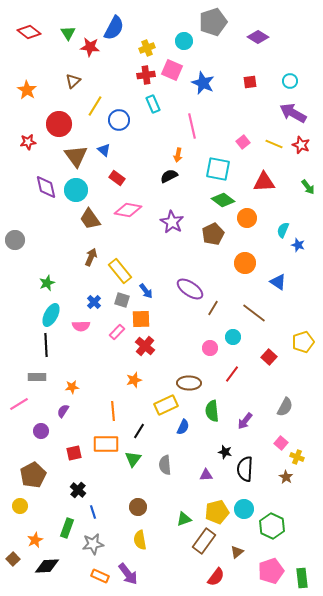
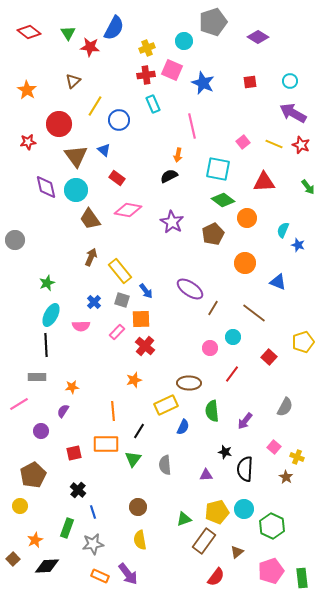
blue triangle at (278, 282): rotated 12 degrees counterclockwise
pink square at (281, 443): moved 7 px left, 4 px down
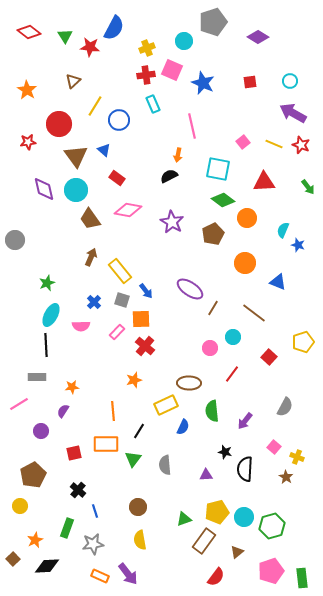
green triangle at (68, 33): moved 3 px left, 3 px down
purple diamond at (46, 187): moved 2 px left, 2 px down
cyan circle at (244, 509): moved 8 px down
blue line at (93, 512): moved 2 px right, 1 px up
green hexagon at (272, 526): rotated 20 degrees clockwise
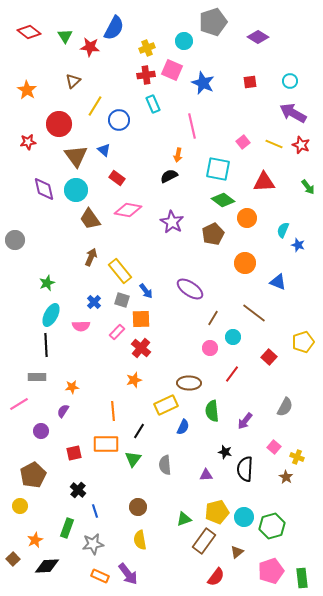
brown line at (213, 308): moved 10 px down
red cross at (145, 346): moved 4 px left, 2 px down
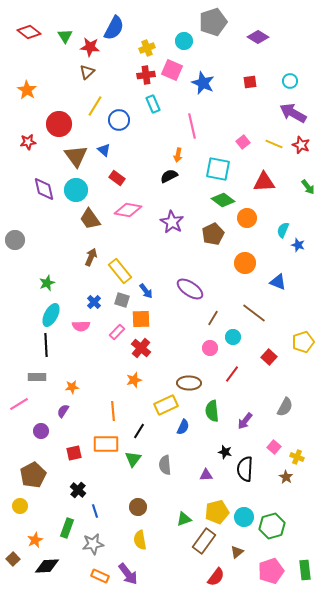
brown triangle at (73, 81): moved 14 px right, 9 px up
green rectangle at (302, 578): moved 3 px right, 8 px up
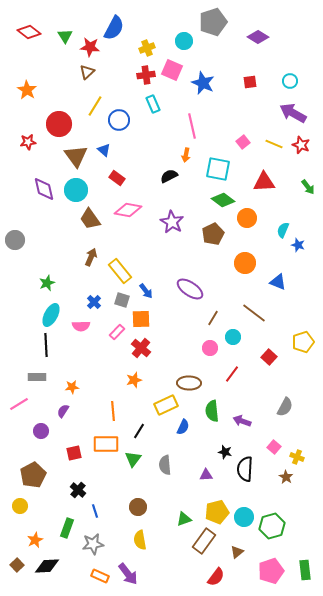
orange arrow at (178, 155): moved 8 px right
purple arrow at (245, 421): moved 3 px left; rotated 72 degrees clockwise
brown square at (13, 559): moved 4 px right, 6 px down
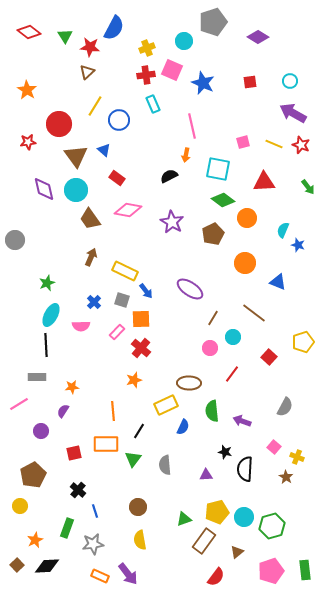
pink square at (243, 142): rotated 24 degrees clockwise
yellow rectangle at (120, 271): moved 5 px right; rotated 25 degrees counterclockwise
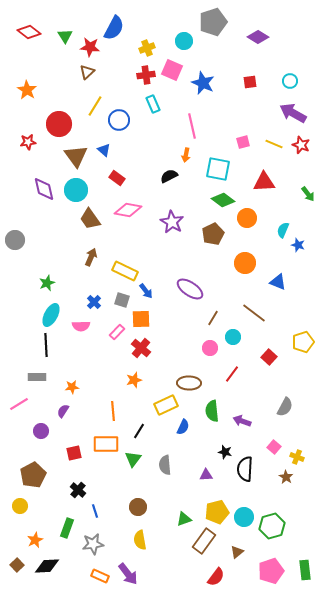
green arrow at (308, 187): moved 7 px down
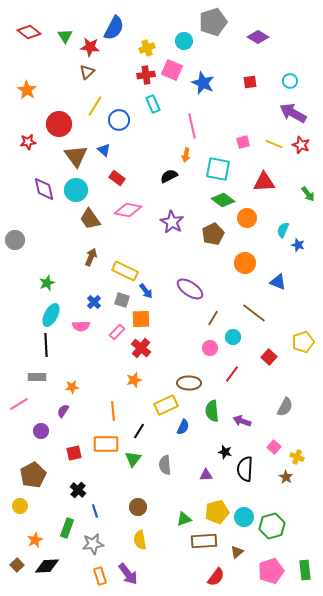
brown rectangle at (204, 541): rotated 50 degrees clockwise
orange rectangle at (100, 576): rotated 48 degrees clockwise
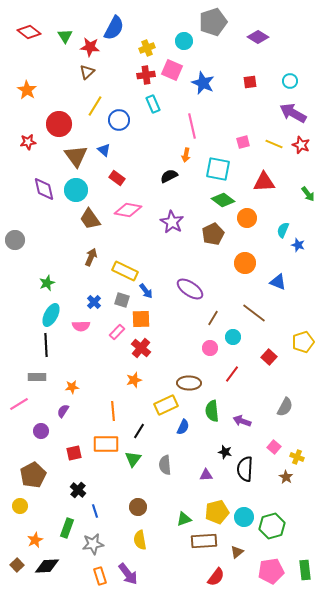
pink pentagon at (271, 571): rotated 10 degrees clockwise
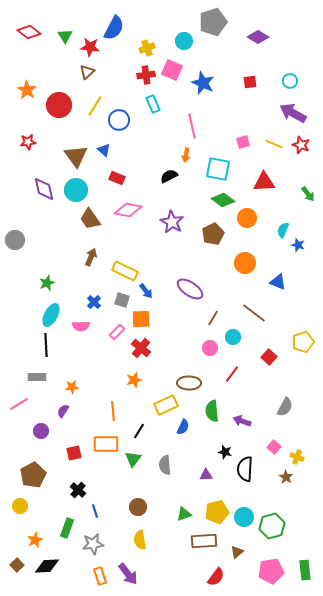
red circle at (59, 124): moved 19 px up
red rectangle at (117, 178): rotated 14 degrees counterclockwise
green triangle at (184, 519): moved 5 px up
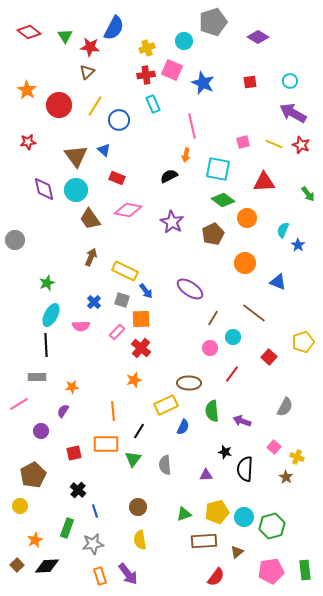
blue star at (298, 245): rotated 16 degrees clockwise
